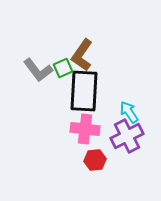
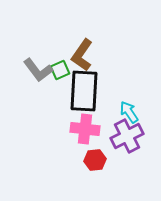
green square: moved 3 px left, 2 px down
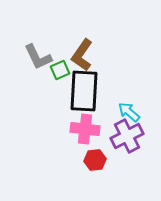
gray L-shape: moved 13 px up; rotated 12 degrees clockwise
cyan arrow: rotated 15 degrees counterclockwise
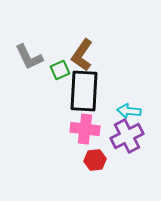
gray L-shape: moved 9 px left
cyan arrow: moved 1 px up; rotated 35 degrees counterclockwise
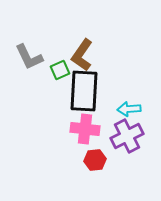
cyan arrow: moved 2 px up; rotated 10 degrees counterclockwise
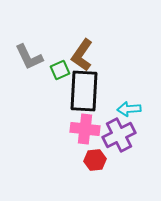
purple cross: moved 8 px left, 1 px up
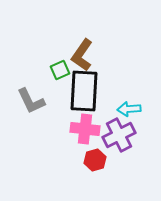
gray L-shape: moved 2 px right, 44 px down
red hexagon: rotated 10 degrees counterclockwise
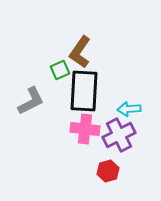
brown L-shape: moved 2 px left, 3 px up
gray L-shape: rotated 92 degrees counterclockwise
red hexagon: moved 13 px right, 11 px down
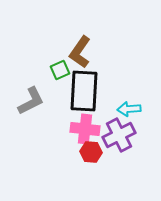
red hexagon: moved 17 px left, 19 px up; rotated 20 degrees clockwise
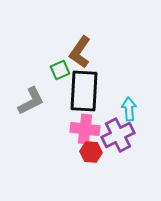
cyan arrow: rotated 90 degrees clockwise
purple cross: moved 1 px left
